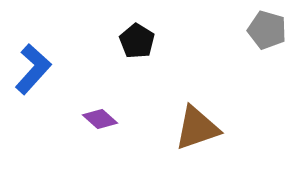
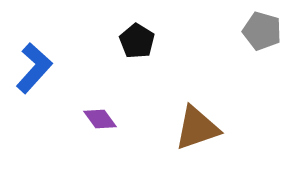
gray pentagon: moved 5 px left, 1 px down
blue L-shape: moved 1 px right, 1 px up
purple diamond: rotated 12 degrees clockwise
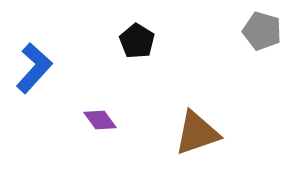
purple diamond: moved 1 px down
brown triangle: moved 5 px down
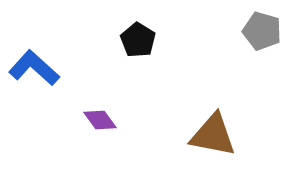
black pentagon: moved 1 px right, 1 px up
blue L-shape: rotated 90 degrees counterclockwise
brown triangle: moved 16 px right, 2 px down; rotated 30 degrees clockwise
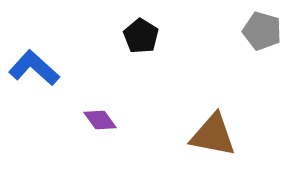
black pentagon: moved 3 px right, 4 px up
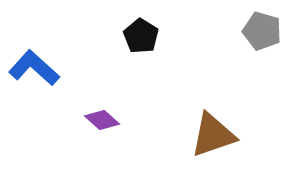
purple diamond: moved 2 px right; rotated 12 degrees counterclockwise
brown triangle: rotated 30 degrees counterclockwise
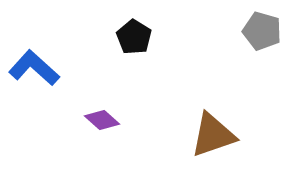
black pentagon: moved 7 px left, 1 px down
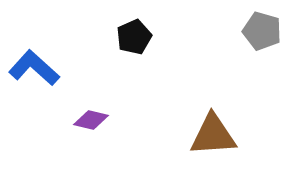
black pentagon: rotated 16 degrees clockwise
purple diamond: moved 11 px left; rotated 28 degrees counterclockwise
brown triangle: rotated 15 degrees clockwise
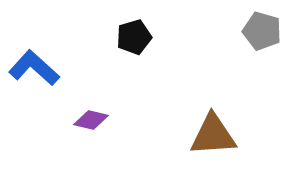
black pentagon: rotated 8 degrees clockwise
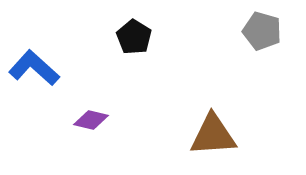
black pentagon: rotated 24 degrees counterclockwise
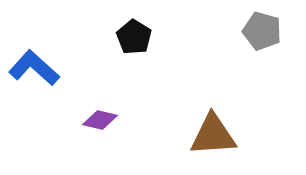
purple diamond: moved 9 px right
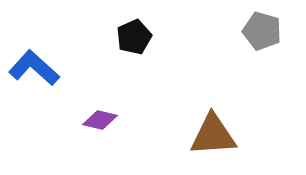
black pentagon: rotated 16 degrees clockwise
